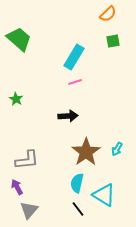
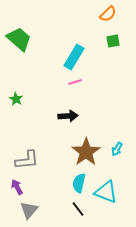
cyan semicircle: moved 2 px right
cyan triangle: moved 2 px right, 3 px up; rotated 10 degrees counterclockwise
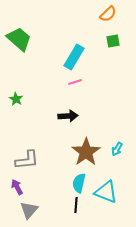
black line: moved 2 px left, 4 px up; rotated 42 degrees clockwise
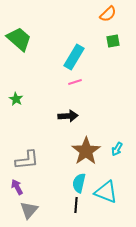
brown star: moved 1 px up
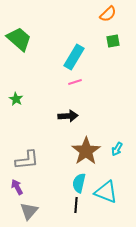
gray triangle: moved 1 px down
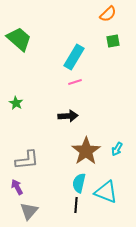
green star: moved 4 px down
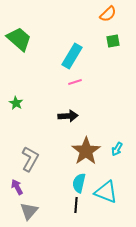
cyan rectangle: moved 2 px left, 1 px up
gray L-shape: moved 3 px right, 1 px up; rotated 55 degrees counterclockwise
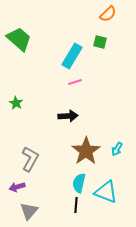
green square: moved 13 px left, 1 px down; rotated 24 degrees clockwise
purple arrow: rotated 77 degrees counterclockwise
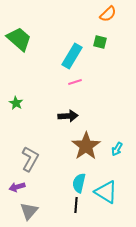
brown star: moved 5 px up
cyan triangle: rotated 10 degrees clockwise
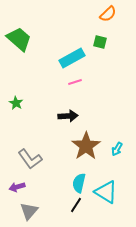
cyan rectangle: moved 2 px down; rotated 30 degrees clockwise
gray L-shape: rotated 115 degrees clockwise
black line: rotated 28 degrees clockwise
